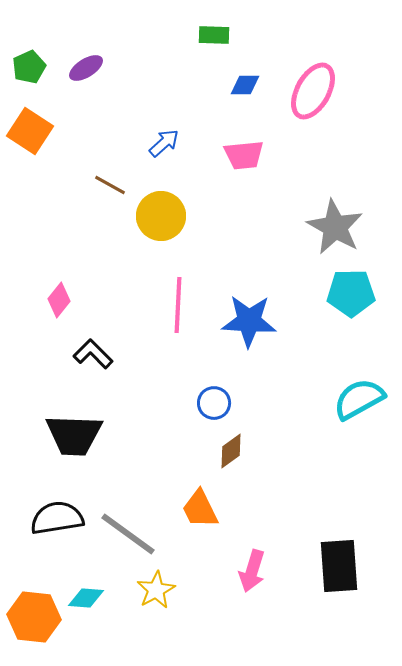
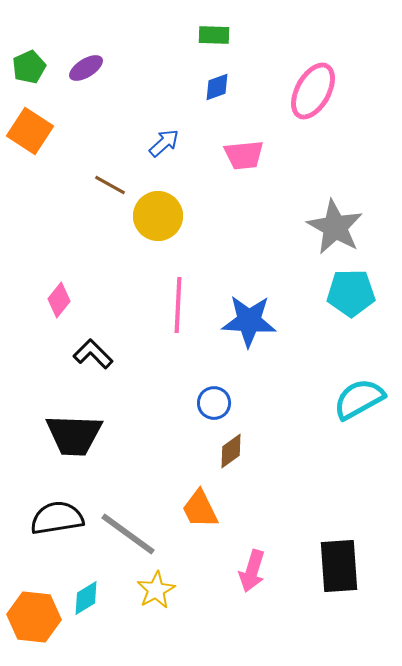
blue diamond: moved 28 px left, 2 px down; rotated 20 degrees counterclockwise
yellow circle: moved 3 px left
cyan diamond: rotated 36 degrees counterclockwise
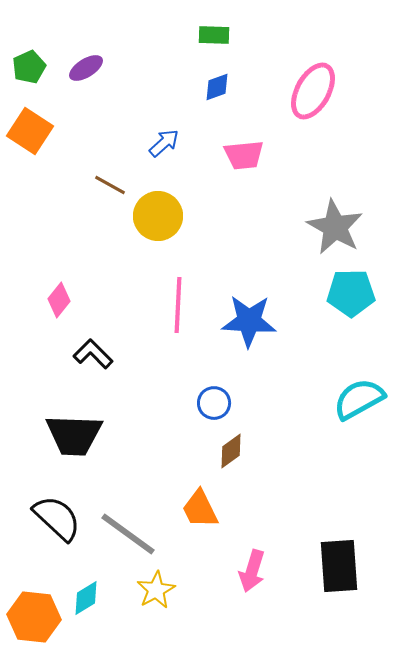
black semicircle: rotated 52 degrees clockwise
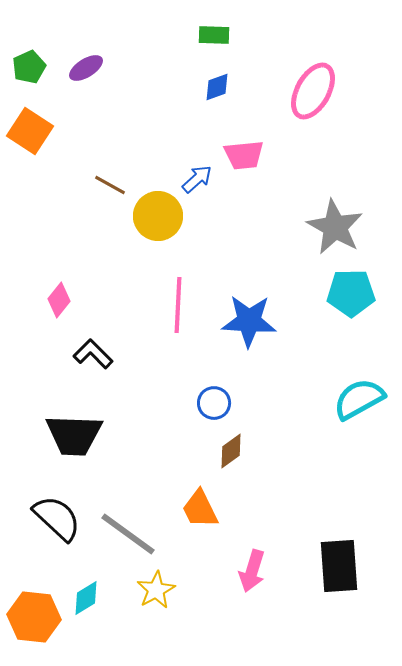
blue arrow: moved 33 px right, 36 px down
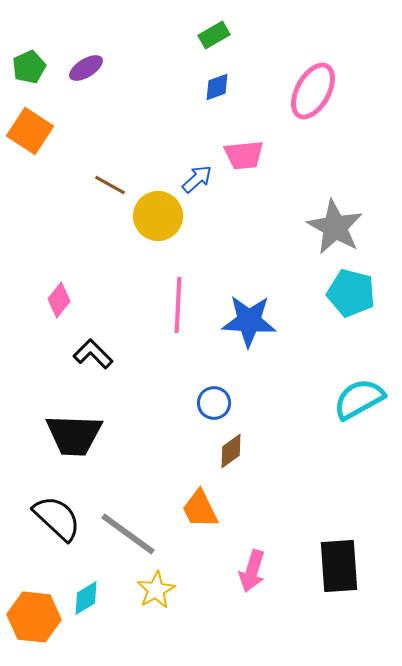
green rectangle: rotated 32 degrees counterclockwise
cyan pentagon: rotated 15 degrees clockwise
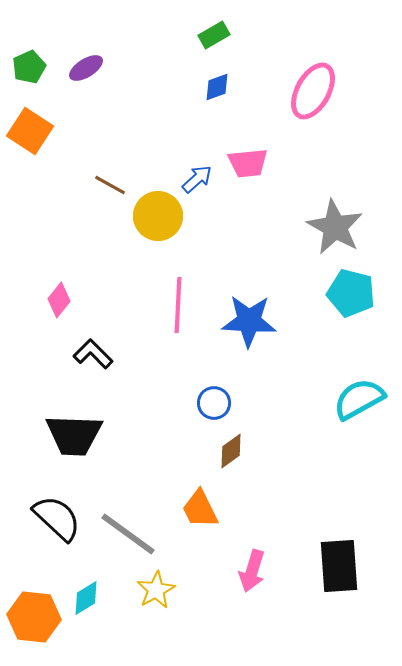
pink trapezoid: moved 4 px right, 8 px down
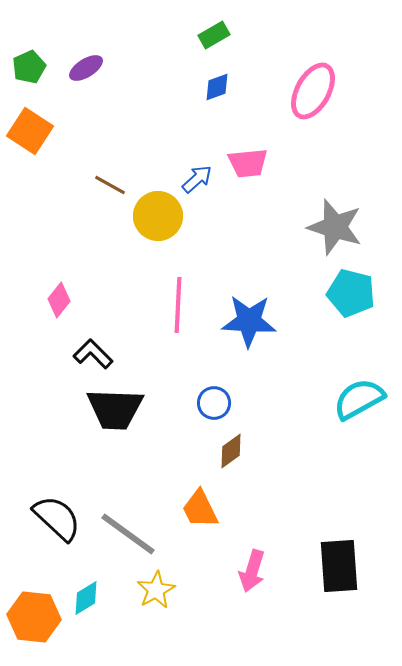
gray star: rotated 12 degrees counterclockwise
black trapezoid: moved 41 px right, 26 px up
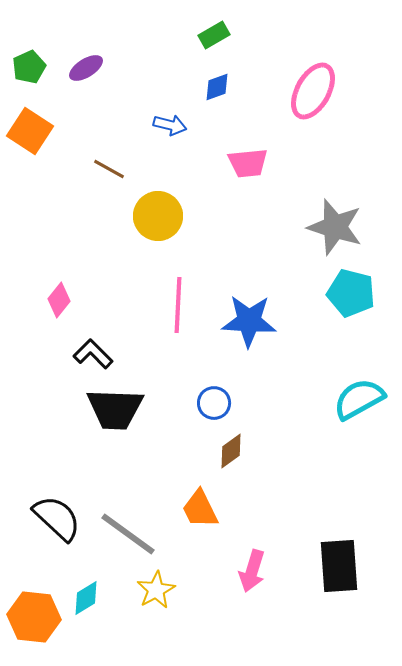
blue arrow: moved 27 px left, 54 px up; rotated 56 degrees clockwise
brown line: moved 1 px left, 16 px up
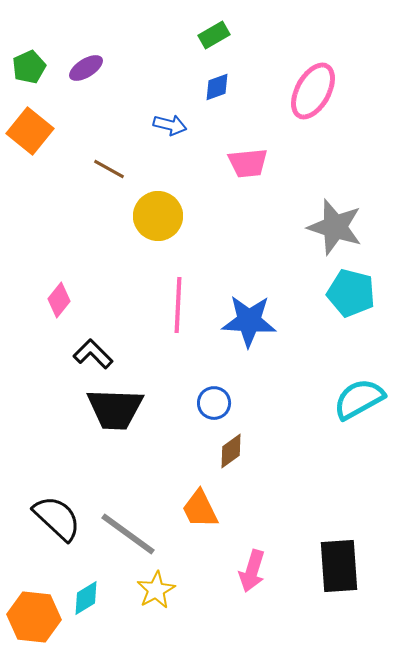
orange square: rotated 6 degrees clockwise
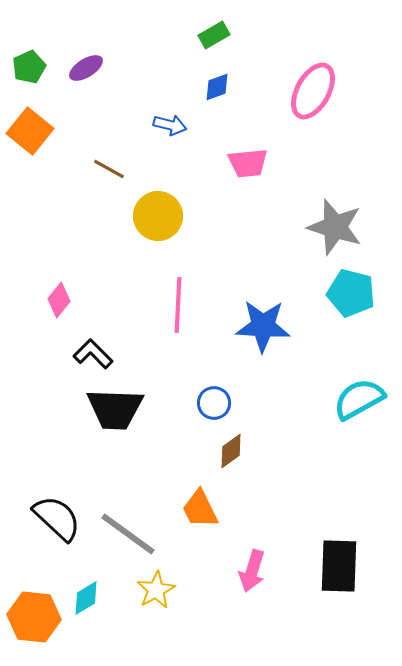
blue star: moved 14 px right, 5 px down
black rectangle: rotated 6 degrees clockwise
